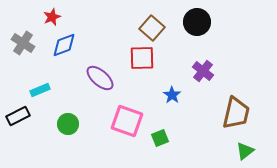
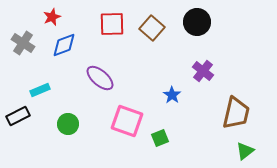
red square: moved 30 px left, 34 px up
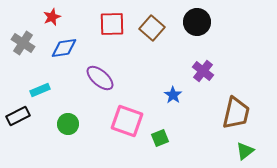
blue diamond: moved 3 px down; rotated 12 degrees clockwise
blue star: moved 1 px right
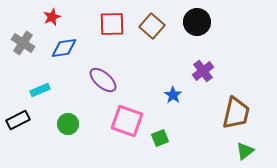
brown square: moved 2 px up
purple cross: rotated 15 degrees clockwise
purple ellipse: moved 3 px right, 2 px down
black rectangle: moved 4 px down
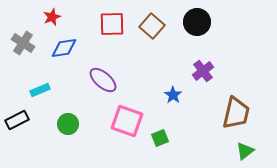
black rectangle: moved 1 px left
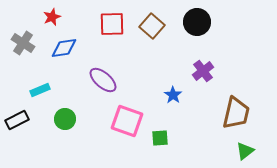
green circle: moved 3 px left, 5 px up
green square: rotated 18 degrees clockwise
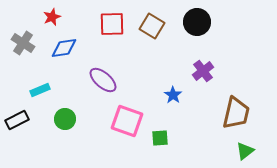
brown square: rotated 10 degrees counterclockwise
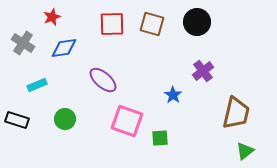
brown square: moved 2 px up; rotated 15 degrees counterclockwise
cyan rectangle: moved 3 px left, 5 px up
black rectangle: rotated 45 degrees clockwise
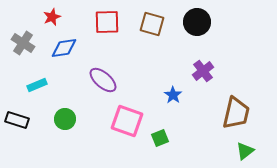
red square: moved 5 px left, 2 px up
green square: rotated 18 degrees counterclockwise
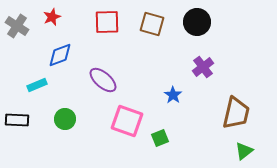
gray cross: moved 6 px left, 17 px up
blue diamond: moved 4 px left, 7 px down; rotated 12 degrees counterclockwise
purple cross: moved 4 px up
black rectangle: rotated 15 degrees counterclockwise
green triangle: moved 1 px left
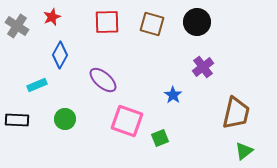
blue diamond: rotated 40 degrees counterclockwise
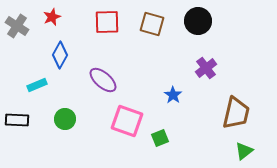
black circle: moved 1 px right, 1 px up
purple cross: moved 3 px right, 1 px down
